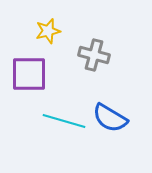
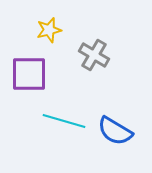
yellow star: moved 1 px right, 1 px up
gray cross: rotated 16 degrees clockwise
blue semicircle: moved 5 px right, 13 px down
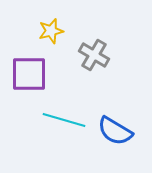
yellow star: moved 2 px right, 1 px down
cyan line: moved 1 px up
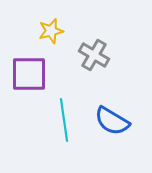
cyan line: rotated 66 degrees clockwise
blue semicircle: moved 3 px left, 10 px up
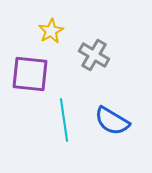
yellow star: rotated 15 degrees counterclockwise
purple square: moved 1 px right; rotated 6 degrees clockwise
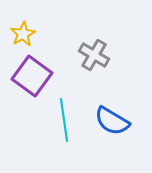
yellow star: moved 28 px left, 3 px down
purple square: moved 2 px right, 2 px down; rotated 30 degrees clockwise
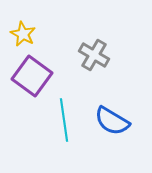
yellow star: rotated 15 degrees counterclockwise
